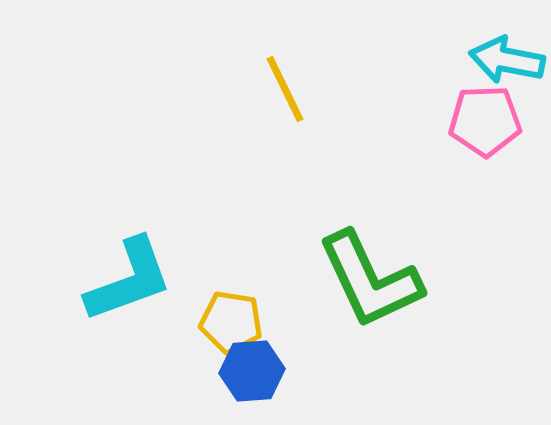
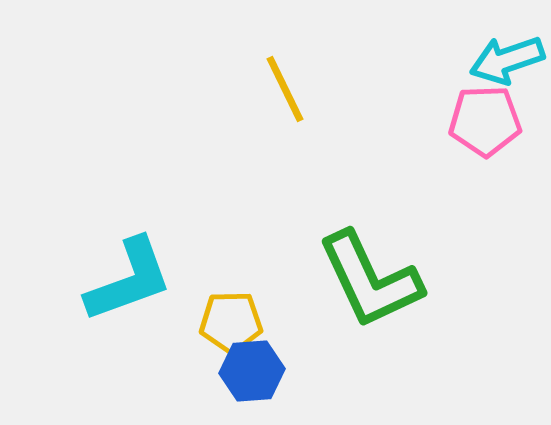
cyan arrow: rotated 30 degrees counterclockwise
yellow pentagon: rotated 10 degrees counterclockwise
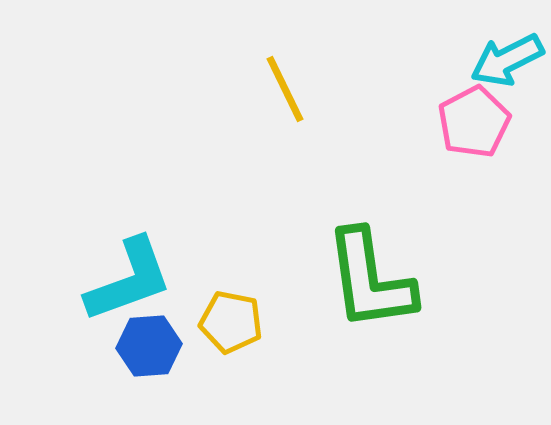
cyan arrow: rotated 8 degrees counterclockwise
pink pentagon: moved 11 px left, 1 px down; rotated 26 degrees counterclockwise
green L-shape: rotated 17 degrees clockwise
yellow pentagon: rotated 12 degrees clockwise
blue hexagon: moved 103 px left, 25 px up
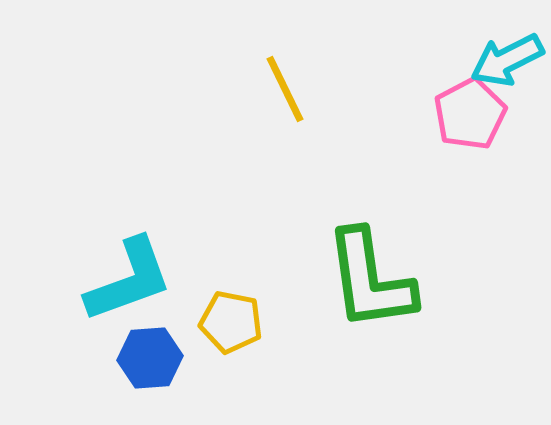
pink pentagon: moved 4 px left, 8 px up
blue hexagon: moved 1 px right, 12 px down
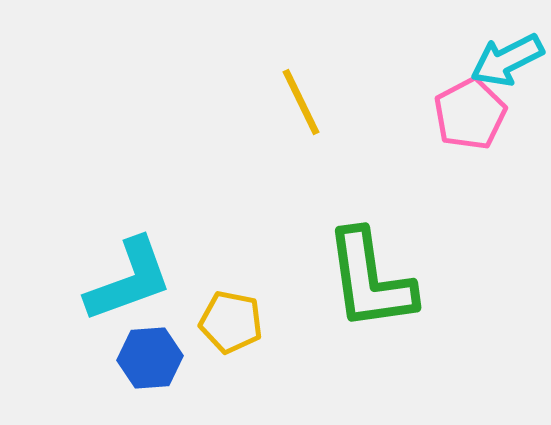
yellow line: moved 16 px right, 13 px down
